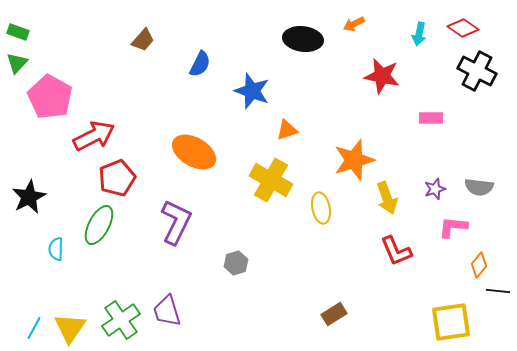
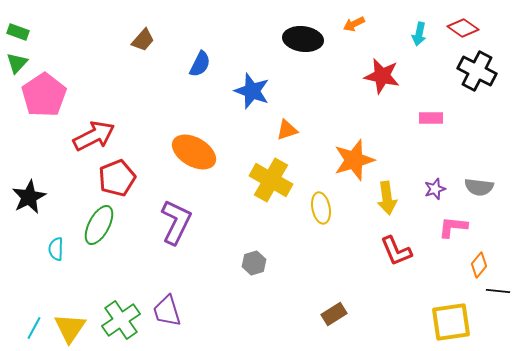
pink pentagon: moved 6 px left, 2 px up; rotated 9 degrees clockwise
yellow arrow: rotated 12 degrees clockwise
gray hexagon: moved 18 px right
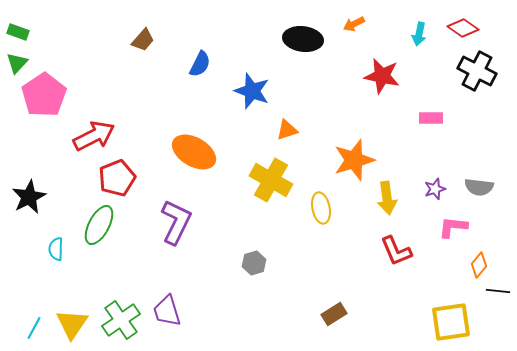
yellow triangle: moved 2 px right, 4 px up
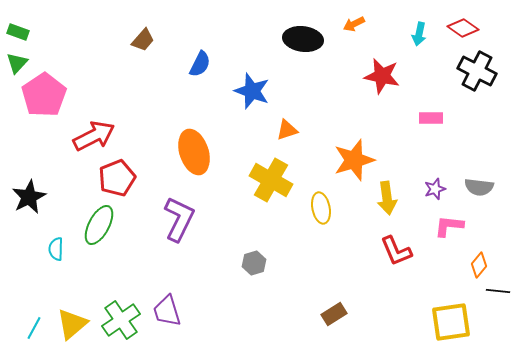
orange ellipse: rotated 42 degrees clockwise
purple L-shape: moved 3 px right, 3 px up
pink L-shape: moved 4 px left, 1 px up
yellow triangle: rotated 16 degrees clockwise
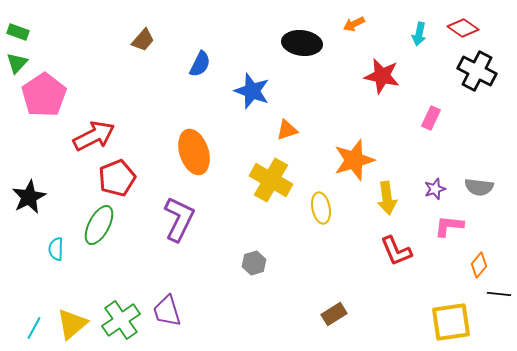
black ellipse: moved 1 px left, 4 px down
pink rectangle: rotated 65 degrees counterclockwise
black line: moved 1 px right, 3 px down
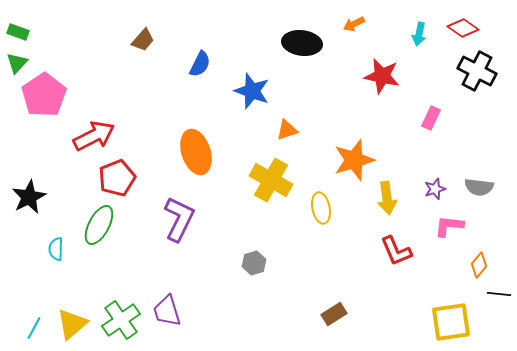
orange ellipse: moved 2 px right
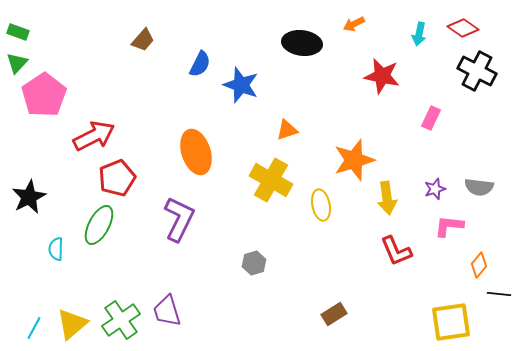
blue star: moved 11 px left, 6 px up
yellow ellipse: moved 3 px up
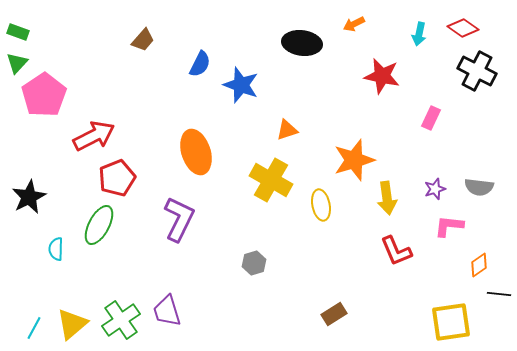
orange diamond: rotated 15 degrees clockwise
